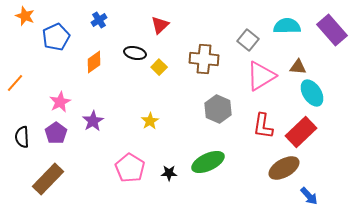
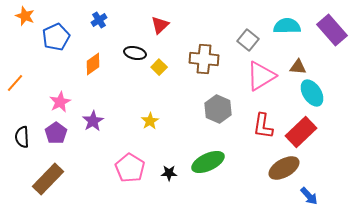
orange diamond: moved 1 px left, 2 px down
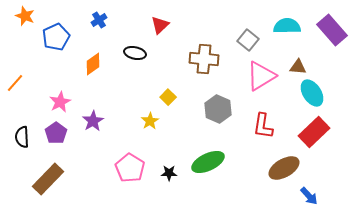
yellow square: moved 9 px right, 30 px down
red rectangle: moved 13 px right
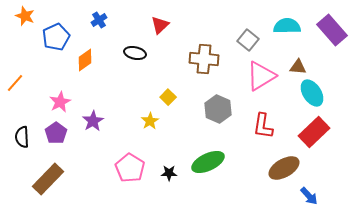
orange diamond: moved 8 px left, 4 px up
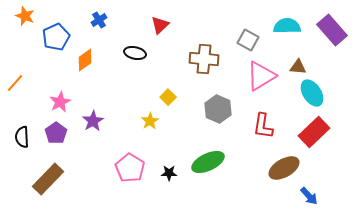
gray square: rotated 10 degrees counterclockwise
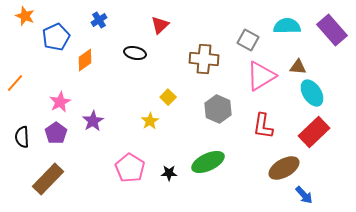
blue arrow: moved 5 px left, 1 px up
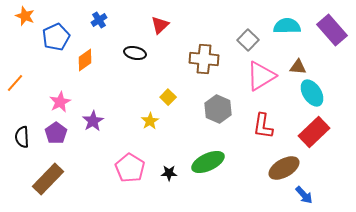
gray square: rotated 15 degrees clockwise
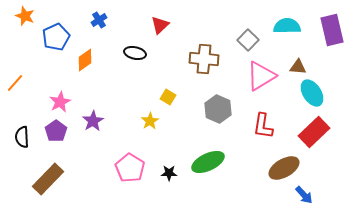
purple rectangle: rotated 28 degrees clockwise
yellow square: rotated 14 degrees counterclockwise
purple pentagon: moved 2 px up
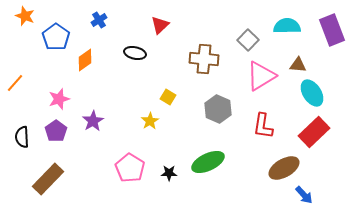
purple rectangle: rotated 8 degrees counterclockwise
blue pentagon: rotated 12 degrees counterclockwise
brown triangle: moved 2 px up
pink star: moved 1 px left, 3 px up; rotated 10 degrees clockwise
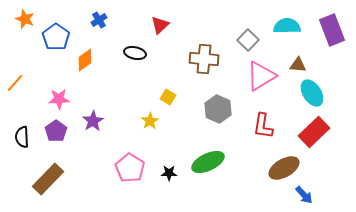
orange star: moved 3 px down
pink star: rotated 15 degrees clockwise
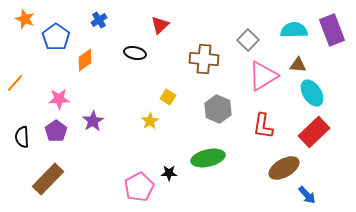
cyan semicircle: moved 7 px right, 4 px down
pink triangle: moved 2 px right
green ellipse: moved 4 px up; rotated 12 degrees clockwise
pink pentagon: moved 9 px right, 19 px down; rotated 12 degrees clockwise
blue arrow: moved 3 px right
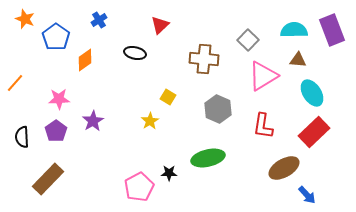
brown triangle: moved 5 px up
